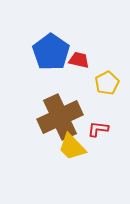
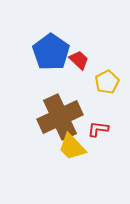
red trapezoid: rotated 30 degrees clockwise
yellow pentagon: moved 1 px up
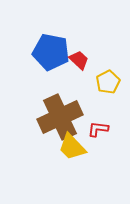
blue pentagon: rotated 24 degrees counterclockwise
yellow pentagon: moved 1 px right
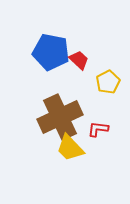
yellow trapezoid: moved 2 px left, 1 px down
